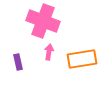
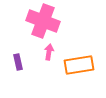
orange rectangle: moved 3 px left, 6 px down
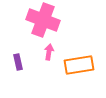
pink cross: moved 1 px up
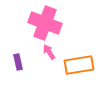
pink cross: moved 2 px right, 3 px down
pink arrow: rotated 42 degrees counterclockwise
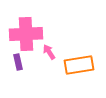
pink cross: moved 19 px left, 11 px down; rotated 24 degrees counterclockwise
